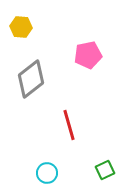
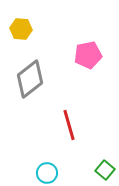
yellow hexagon: moved 2 px down
gray diamond: moved 1 px left
green square: rotated 24 degrees counterclockwise
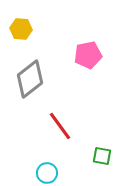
red line: moved 9 px left, 1 px down; rotated 20 degrees counterclockwise
green square: moved 3 px left, 14 px up; rotated 30 degrees counterclockwise
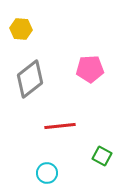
pink pentagon: moved 2 px right, 14 px down; rotated 8 degrees clockwise
red line: rotated 60 degrees counterclockwise
green square: rotated 18 degrees clockwise
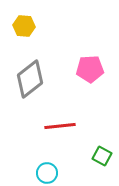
yellow hexagon: moved 3 px right, 3 px up
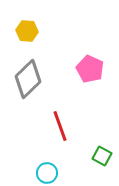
yellow hexagon: moved 3 px right, 5 px down
pink pentagon: rotated 28 degrees clockwise
gray diamond: moved 2 px left; rotated 6 degrees counterclockwise
red line: rotated 76 degrees clockwise
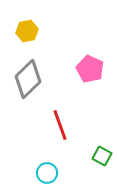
yellow hexagon: rotated 15 degrees counterclockwise
red line: moved 1 px up
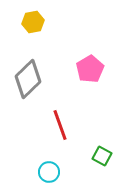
yellow hexagon: moved 6 px right, 9 px up
pink pentagon: rotated 16 degrees clockwise
cyan circle: moved 2 px right, 1 px up
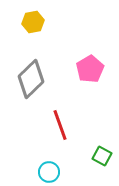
gray diamond: moved 3 px right
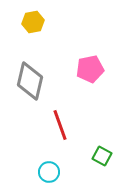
pink pentagon: rotated 20 degrees clockwise
gray diamond: moved 1 px left, 2 px down; rotated 33 degrees counterclockwise
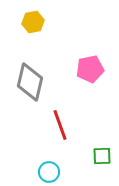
gray diamond: moved 1 px down
green square: rotated 30 degrees counterclockwise
